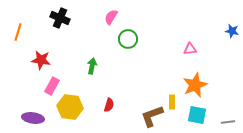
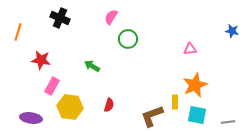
green arrow: rotated 70 degrees counterclockwise
yellow rectangle: moved 3 px right
purple ellipse: moved 2 px left
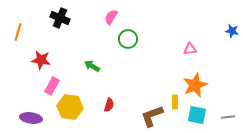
gray line: moved 5 px up
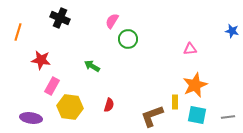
pink semicircle: moved 1 px right, 4 px down
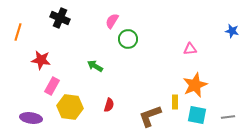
green arrow: moved 3 px right
brown L-shape: moved 2 px left
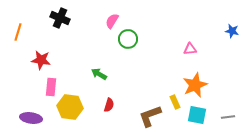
green arrow: moved 4 px right, 8 px down
pink rectangle: moved 1 px left, 1 px down; rotated 24 degrees counterclockwise
yellow rectangle: rotated 24 degrees counterclockwise
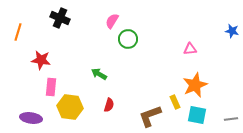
gray line: moved 3 px right, 2 px down
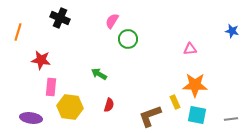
orange star: rotated 25 degrees clockwise
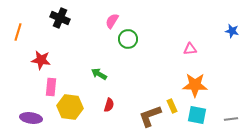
yellow rectangle: moved 3 px left, 4 px down
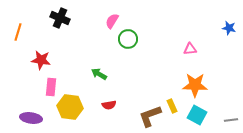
blue star: moved 3 px left, 3 px up
red semicircle: rotated 64 degrees clockwise
cyan square: rotated 18 degrees clockwise
gray line: moved 1 px down
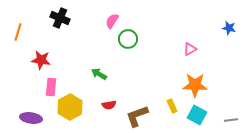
pink triangle: rotated 24 degrees counterclockwise
yellow hexagon: rotated 25 degrees clockwise
brown L-shape: moved 13 px left
